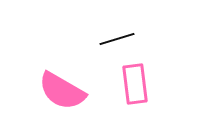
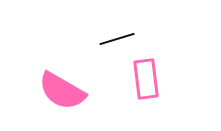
pink rectangle: moved 11 px right, 5 px up
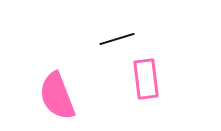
pink semicircle: moved 5 px left, 5 px down; rotated 39 degrees clockwise
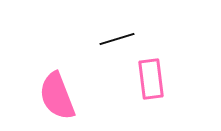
pink rectangle: moved 5 px right
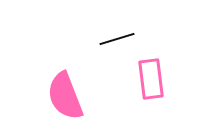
pink semicircle: moved 8 px right
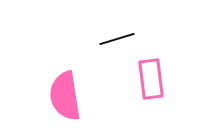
pink semicircle: rotated 12 degrees clockwise
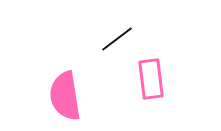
black line: rotated 20 degrees counterclockwise
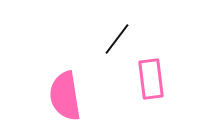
black line: rotated 16 degrees counterclockwise
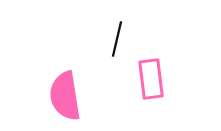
black line: rotated 24 degrees counterclockwise
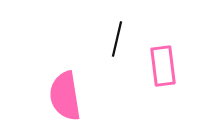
pink rectangle: moved 12 px right, 13 px up
